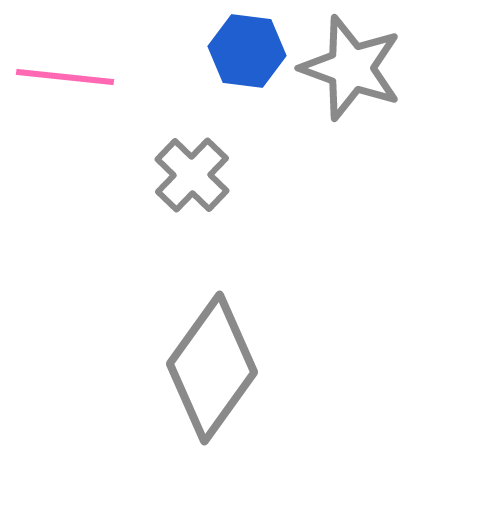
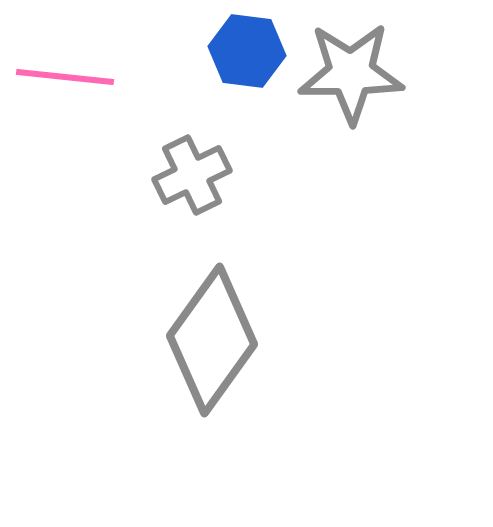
gray star: moved 5 px down; rotated 20 degrees counterclockwise
gray cross: rotated 20 degrees clockwise
gray diamond: moved 28 px up
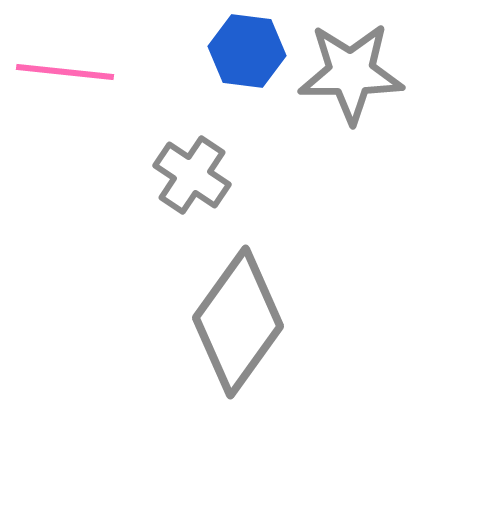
pink line: moved 5 px up
gray cross: rotated 30 degrees counterclockwise
gray diamond: moved 26 px right, 18 px up
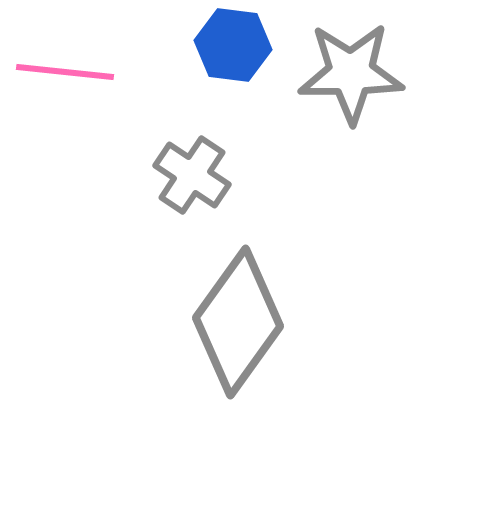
blue hexagon: moved 14 px left, 6 px up
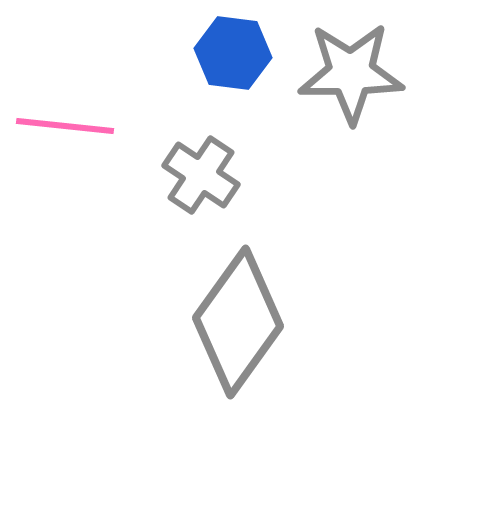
blue hexagon: moved 8 px down
pink line: moved 54 px down
gray cross: moved 9 px right
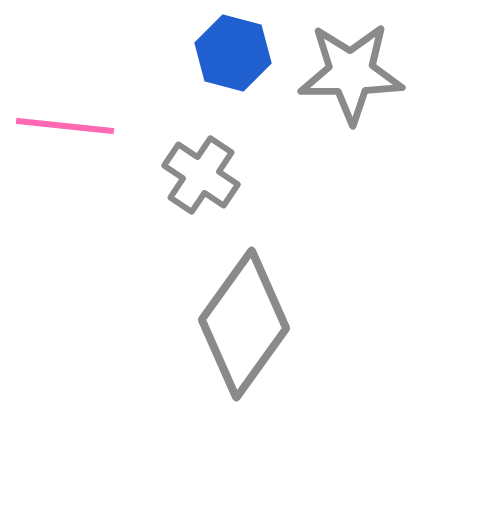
blue hexagon: rotated 8 degrees clockwise
gray diamond: moved 6 px right, 2 px down
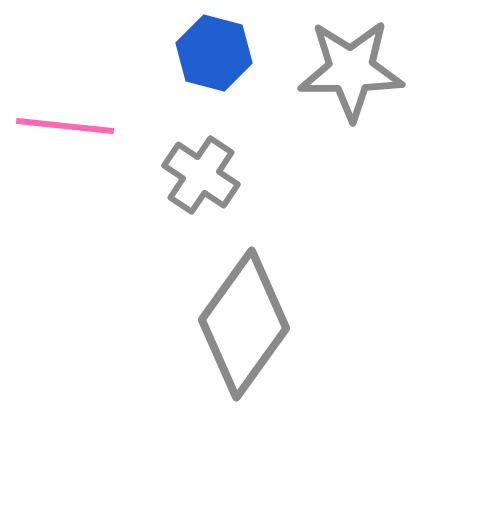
blue hexagon: moved 19 px left
gray star: moved 3 px up
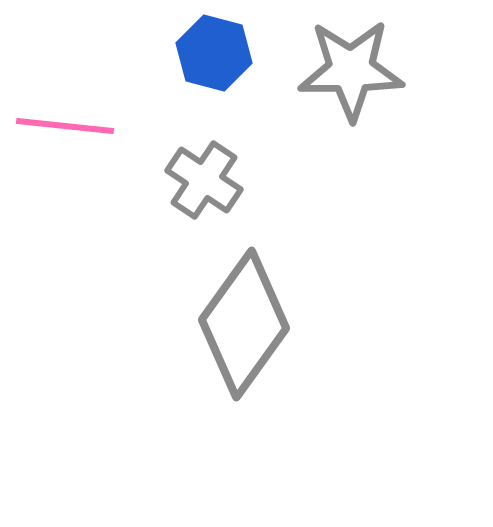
gray cross: moved 3 px right, 5 px down
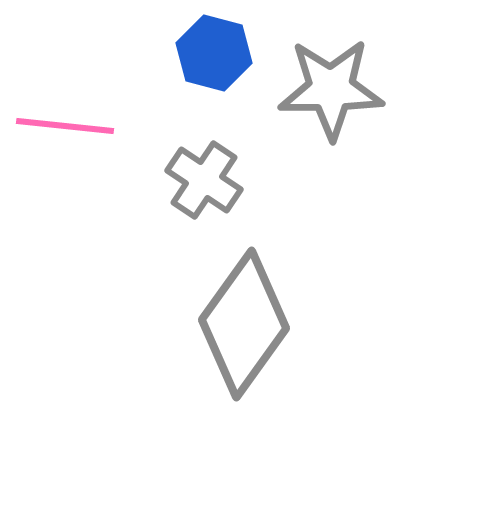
gray star: moved 20 px left, 19 px down
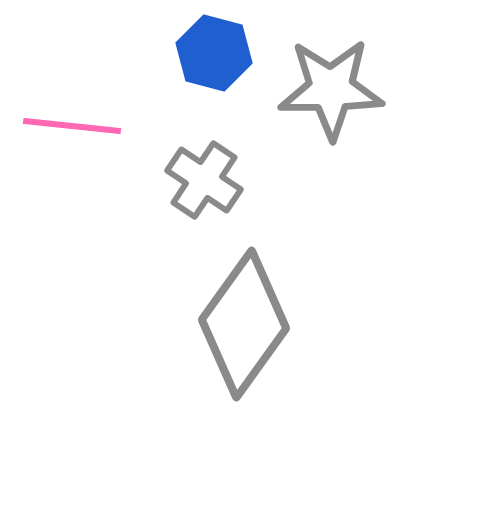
pink line: moved 7 px right
